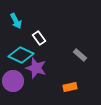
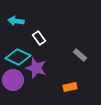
cyan arrow: rotated 126 degrees clockwise
cyan diamond: moved 3 px left, 2 px down
purple circle: moved 1 px up
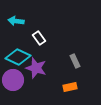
gray rectangle: moved 5 px left, 6 px down; rotated 24 degrees clockwise
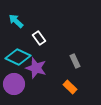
cyan arrow: rotated 35 degrees clockwise
purple circle: moved 1 px right, 4 px down
orange rectangle: rotated 56 degrees clockwise
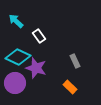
white rectangle: moved 2 px up
purple circle: moved 1 px right, 1 px up
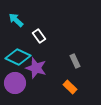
cyan arrow: moved 1 px up
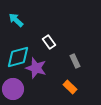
white rectangle: moved 10 px right, 6 px down
cyan diamond: rotated 40 degrees counterclockwise
purple circle: moved 2 px left, 6 px down
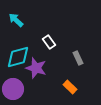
gray rectangle: moved 3 px right, 3 px up
